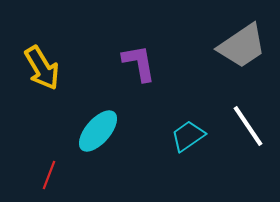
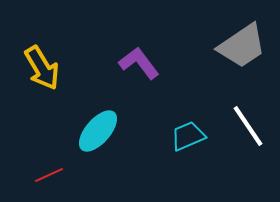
purple L-shape: rotated 27 degrees counterclockwise
cyan trapezoid: rotated 12 degrees clockwise
red line: rotated 44 degrees clockwise
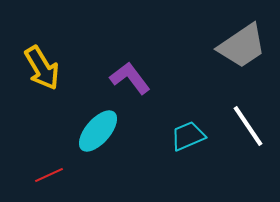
purple L-shape: moved 9 px left, 15 px down
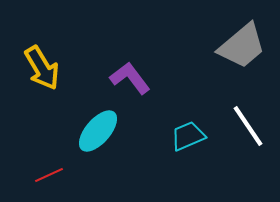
gray trapezoid: rotated 6 degrees counterclockwise
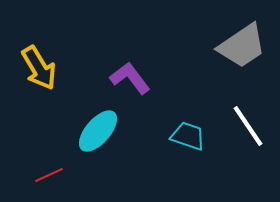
gray trapezoid: rotated 6 degrees clockwise
yellow arrow: moved 3 px left
cyan trapezoid: rotated 42 degrees clockwise
